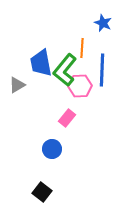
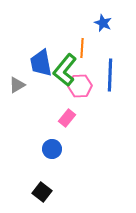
blue line: moved 8 px right, 5 px down
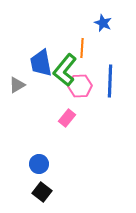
blue line: moved 6 px down
blue circle: moved 13 px left, 15 px down
